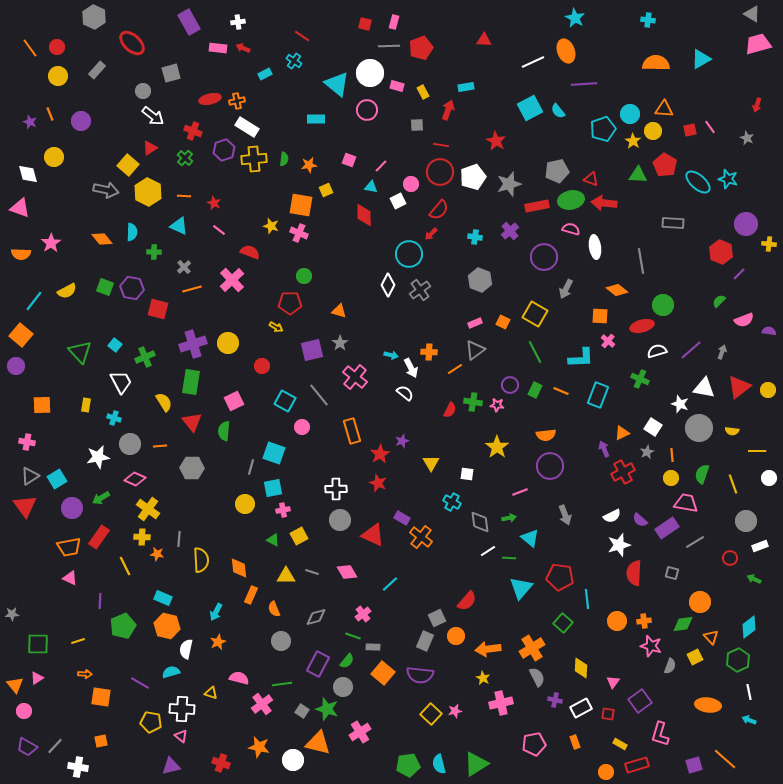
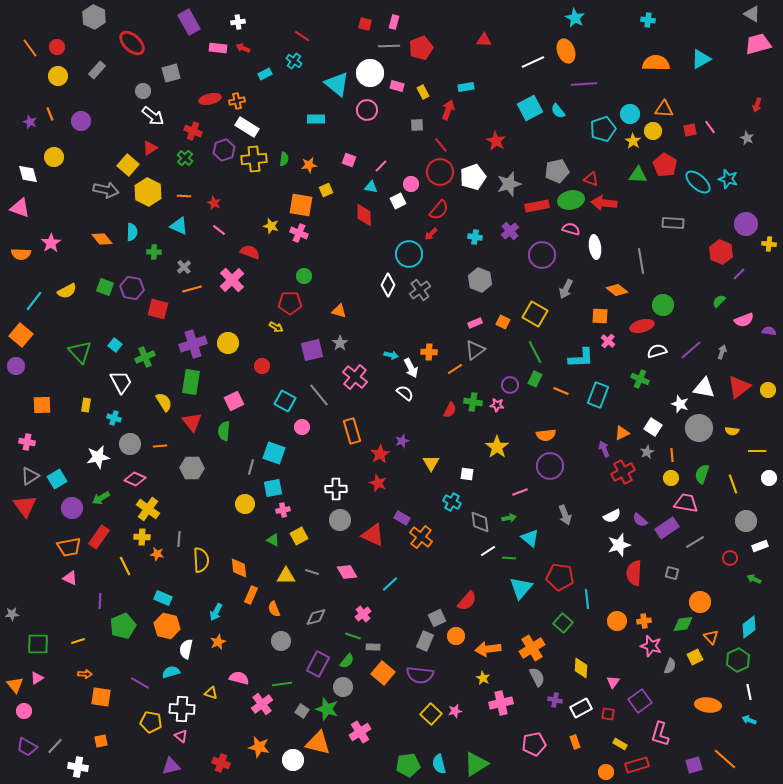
red line at (441, 145): rotated 42 degrees clockwise
purple circle at (544, 257): moved 2 px left, 2 px up
green rectangle at (535, 390): moved 11 px up
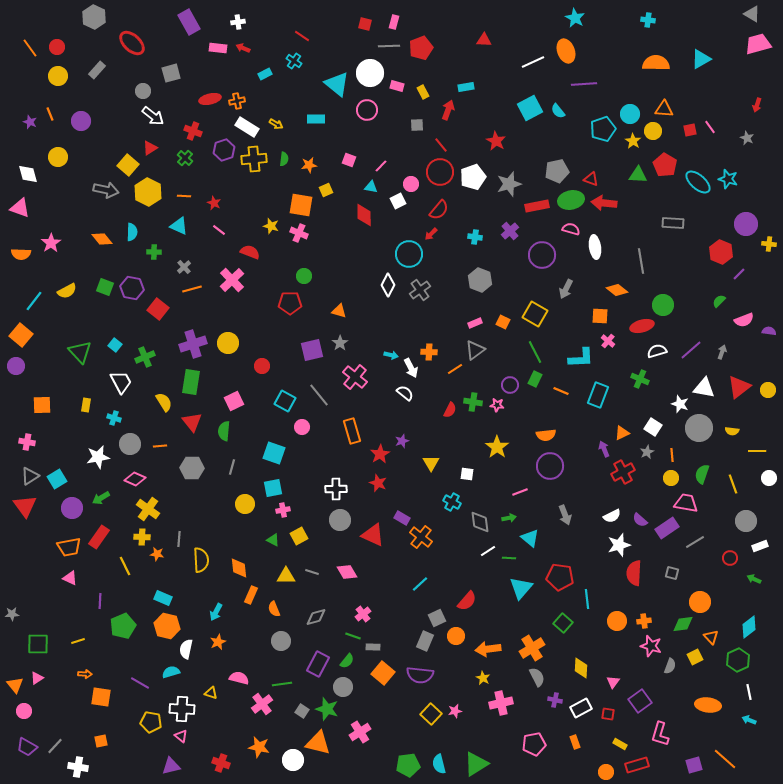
yellow circle at (54, 157): moved 4 px right
red square at (158, 309): rotated 25 degrees clockwise
yellow arrow at (276, 327): moved 203 px up
gray line at (251, 467): moved 19 px left
cyan line at (390, 584): moved 30 px right
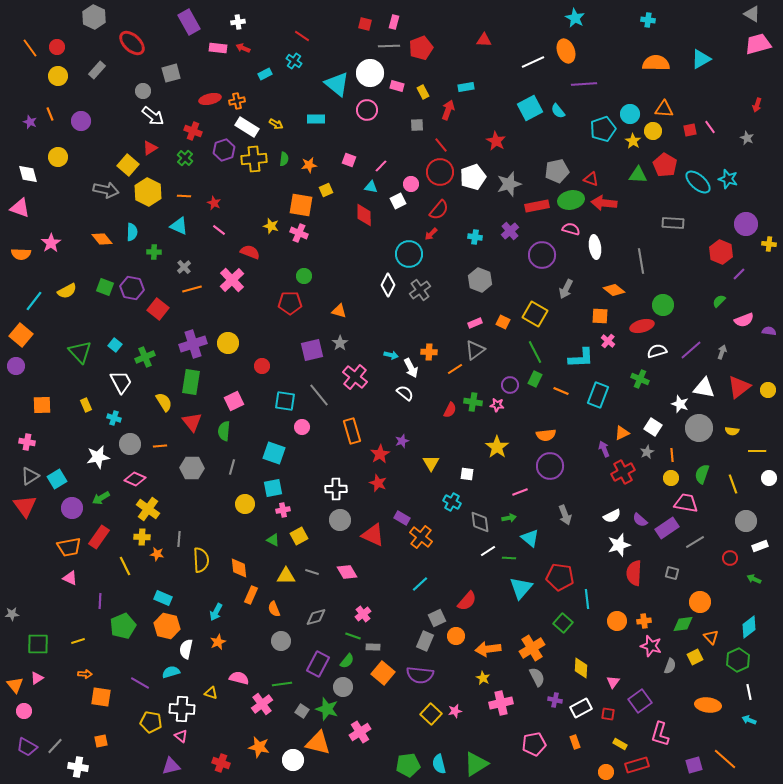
orange diamond at (617, 290): moved 3 px left
cyan square at (285, 401): rotated 20 degrees counterclockwise
yellow rectangle at (86, 405): rotated 32 degrees counterclockwise
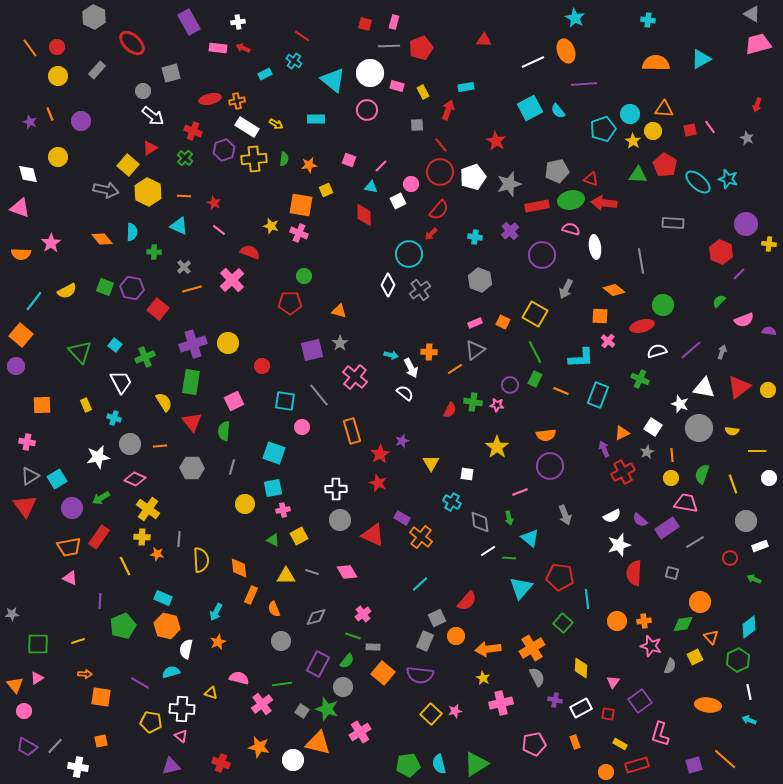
cyan triangle at (337, 84): moved 4 px left, 4 px up
green arrow at (509, 518): rotated 88 degrees clockwise
